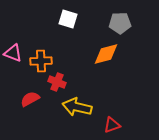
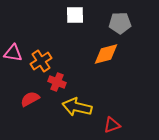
white square: moved 7 px right, 4 px up; rotated 18 degrees counterclockwise
pink triangle: rotated 12 degrees counterclockwise
orange cross: rotated 30 degrees counterclockwise
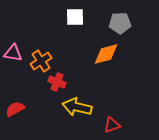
white square: moved 2 px down
red semicircle: moved 15 px left, 10 px down
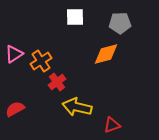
pink triangle: moved 1 px right, 1 px down; rotated 42 degrees counterclockwise
red cross: rotated 30 degrees clockwise
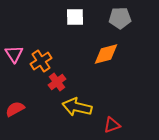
gray pentagon: moved 5 px up
pink triangle: rotated 30 degrees counterclockwise
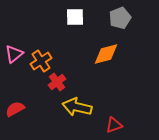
gray pentagon: rotated 20 degrees counterclockwise
pink triangle: rotated 24 degrees clockwise
red triangle: moved 2 px right
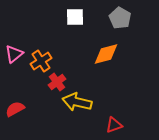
gray pentagon: rotated 20 degrees counterclockwise
yellow arrow: moved 5 px up
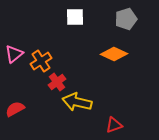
gray pentagon: moved 6 px right, 1 px down; rotated 25 degrees clockwise
orange diamond: moved 8 px right; rotated 40 degrees clockwise
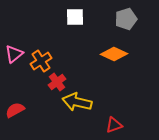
red semicircle: moved 1 px down
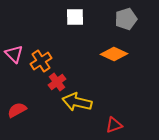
pink triangle: rotated 36 degrees counterclockwise
red semicircle: moved 2 px right
